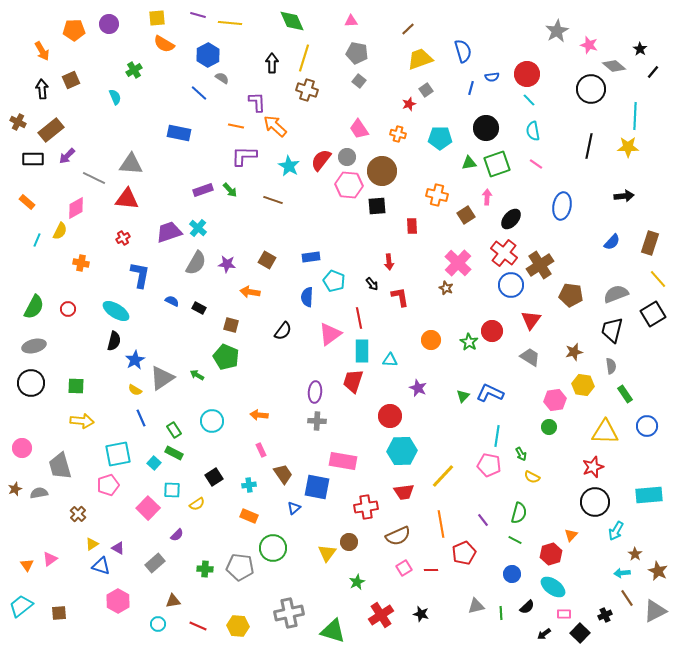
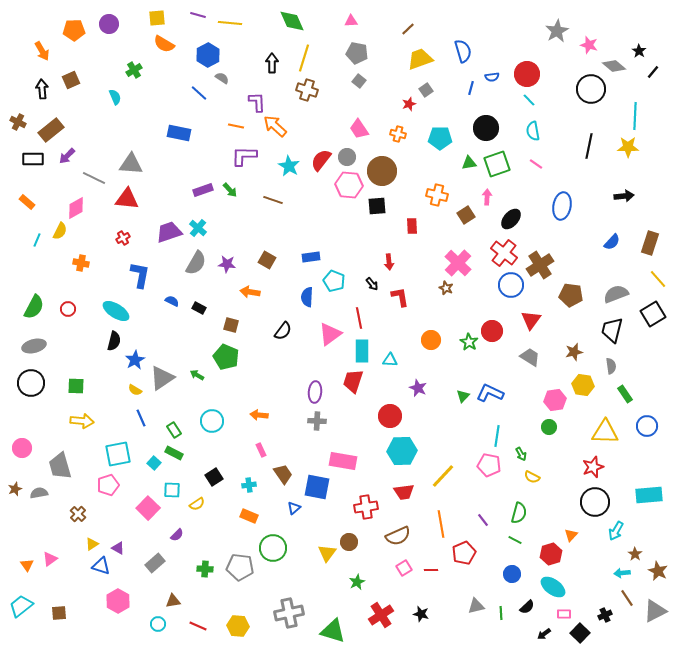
black star at (640, 49): moved 1 px left, 2 px down
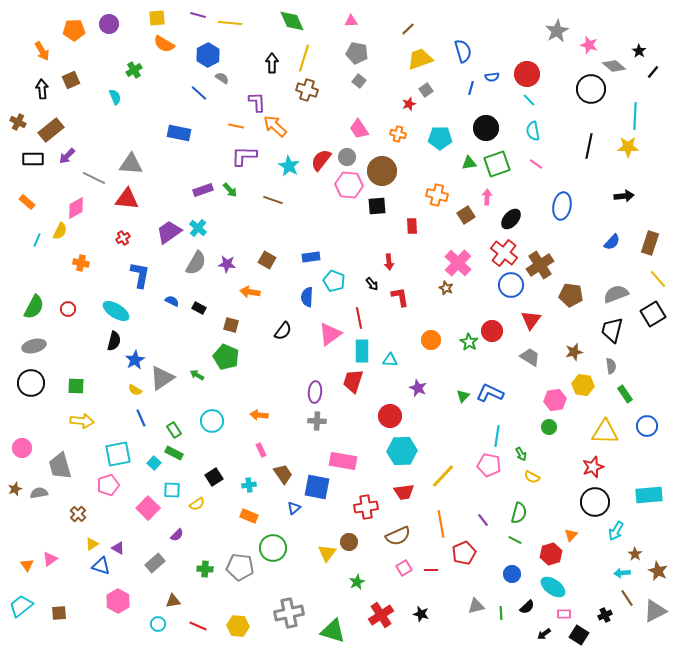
purple trapezoid at (169, 232): rotated 16 degrees counterclockwise
black square at (580, 633): moved 1 px left, 2 px down; rotated 12 degrees counterclockwise
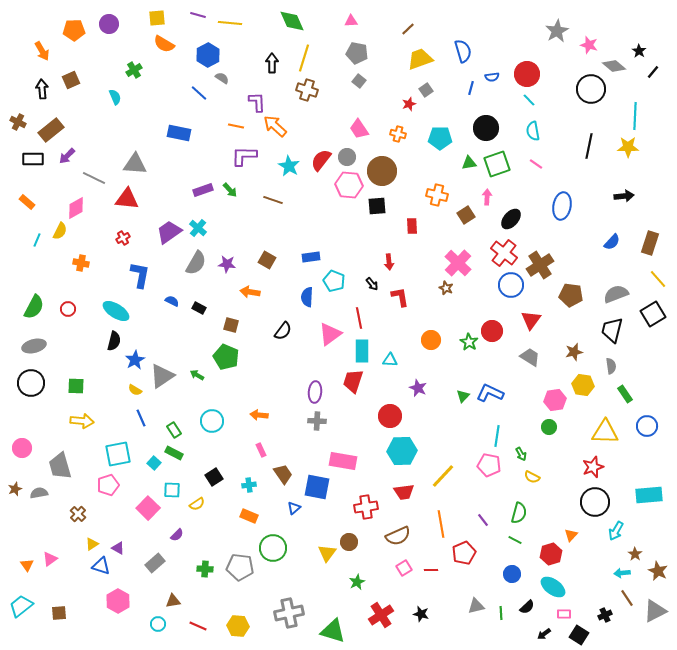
gray triangle at (131, 164): moved 4 px right
gray triangle at (162, 378): moved 2 px up
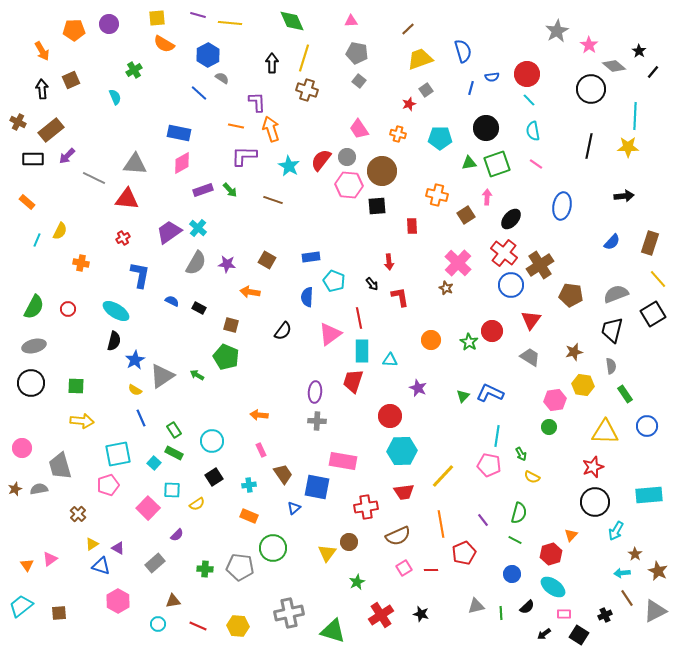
pink star at (589, 45): rotated 18 degrees clockwise
orange arrow at (275, 126): moved 4 px left, 3 px down; rotated 30 degrees clockwise
pink diamond at (76, 208): moved 106 px right, 45 px up
cyan circle at (212, 421): moved 20 px down
gray semicircle at (39, 493): moved 4 px up
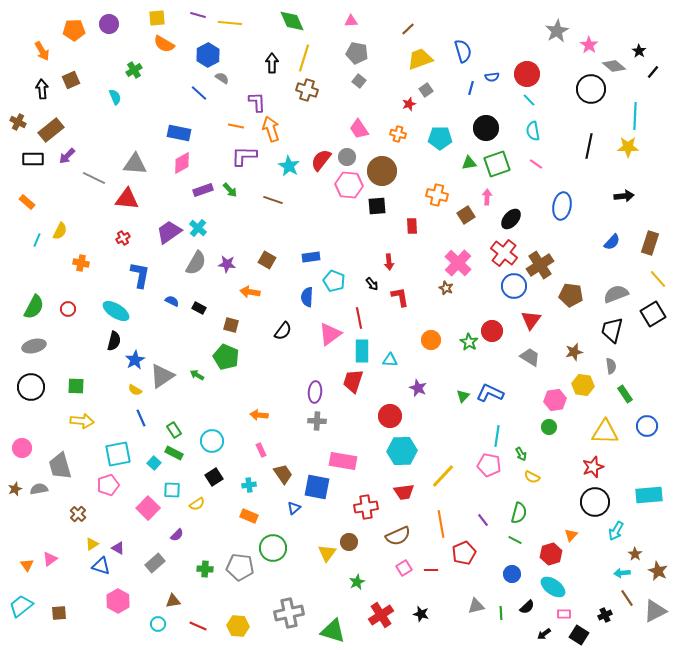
blue circle at (511, 285): moved 3 px right, 1 px down
black circle at (31, 383): moved 4 px down
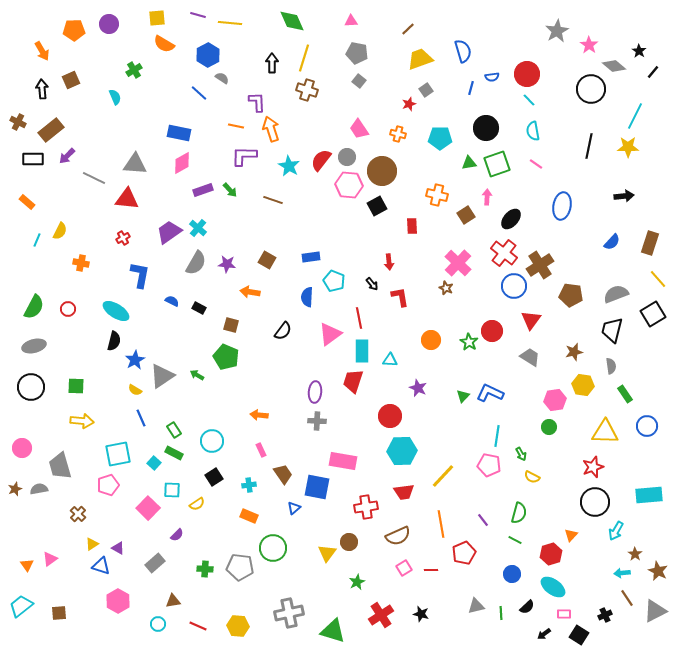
cyan line at (635, 116): rotated 24 degrees clockwise
black square at (377, 206): rotated 24 degrees counterclockwise
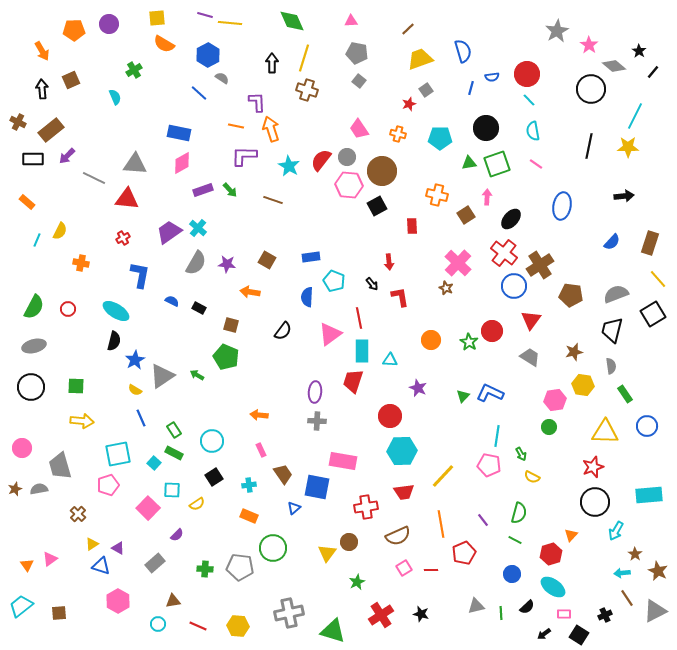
purple line at (198, 15): moved 7 px right
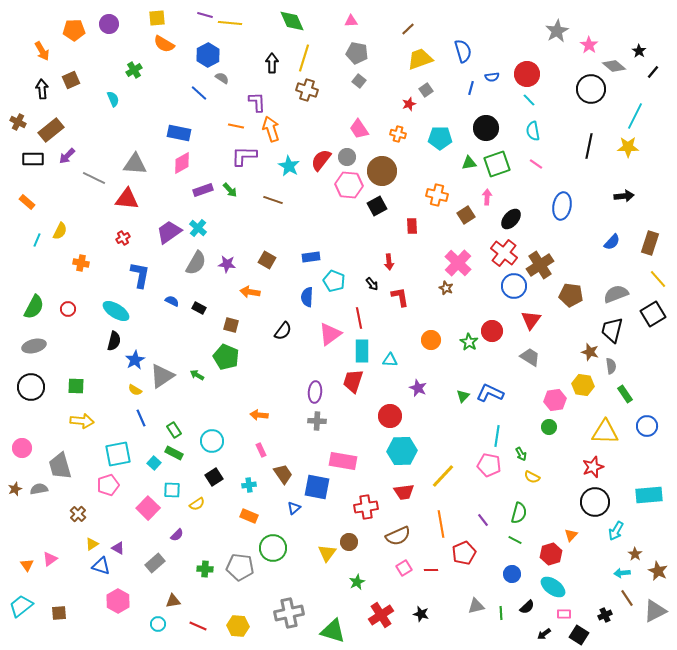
cyan semicircle at (115, 97): moved 2 px left, 2 px down
brown star at (574, 352): moved 16 px right; rotated 30 degrees clockwise
